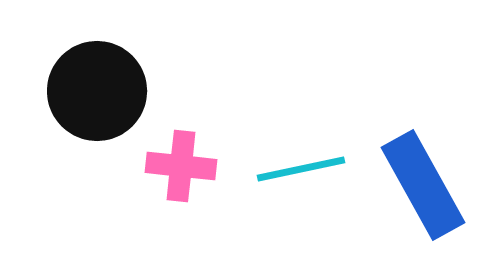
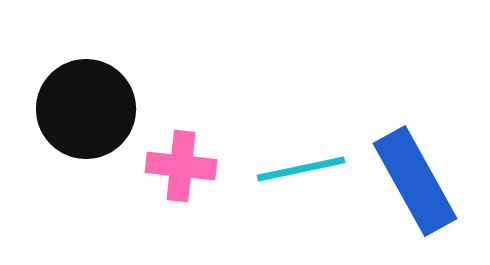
black circle: moved 11 px left, 18 px down
blue rectangle: moved 8 px left, 4 px up
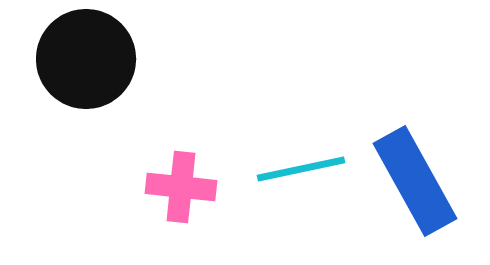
black circle: moved 50 px up
pink cross: moved 21 px down
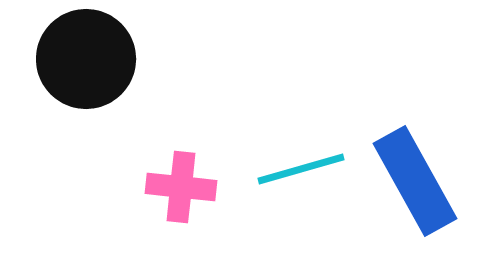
cyan line: rotated 4 degrees counterclockwise
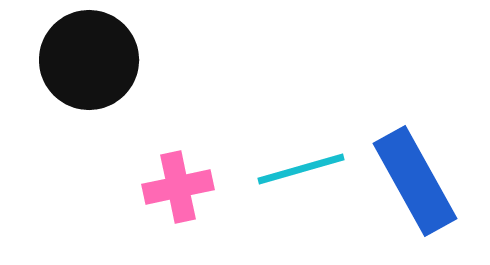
black circle: moved 3 px right, 1 px down
pink cross: moved 3 px left; rotated 18 degrees counterclockwise
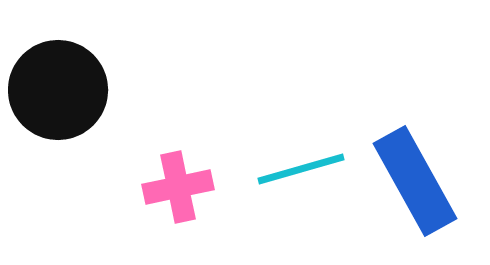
black circle: moved 31 px left, 30 px down
